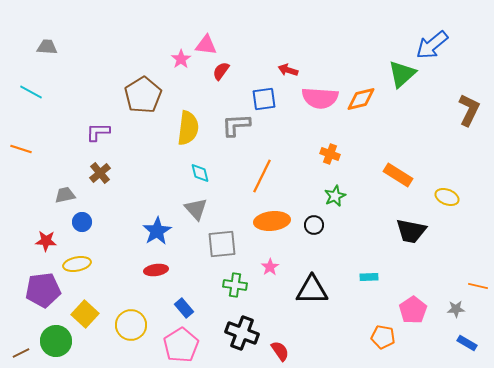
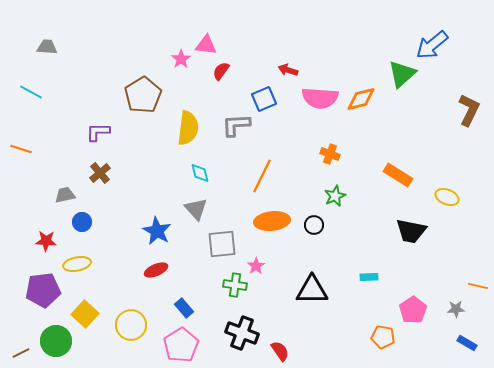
blue square at (264, 99): rotated 15 degrees counterclockwise
blue star at (157, 231): rotated 12 degrees counterclockwise
pink star at (270, 267): moved 14 px left, 1 px up
red ellipse at (156, 270): rotated 15 degrees counterclockwise
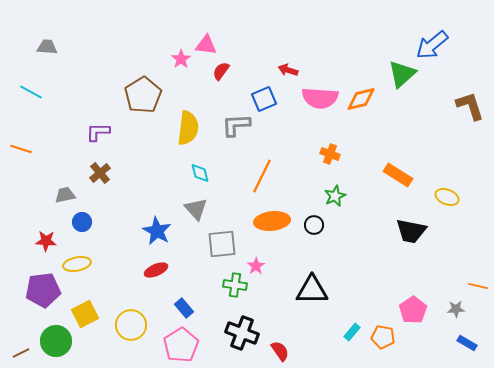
brown L-shape at (469, 110): moved 1 px right, 4 px up; rotated 44 degrees counterclockwise
cyan rectangle at (369, 277): moved 17 px left, 55 px down; rotated 48 degrees counterclockwise
yellow square at (85, 314): rotated 20 degrees clockwise
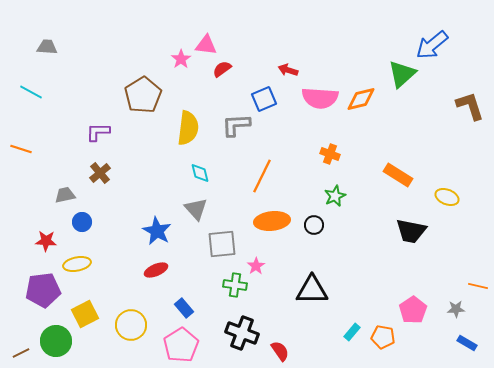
red semicircle at (221, 71): moved 1 px right, 2 px up; rotated 18 degrees clockwise
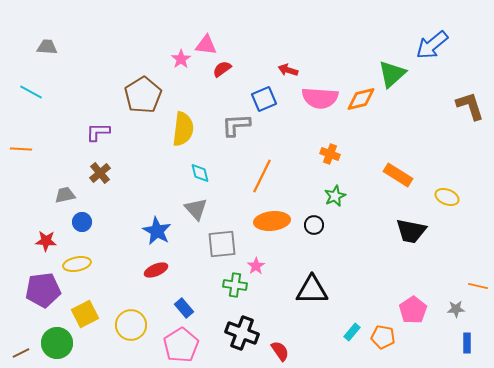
green triangle at (402, 74): moved 10 px left
yellow semicircle at (188, 128): moved 5 px left, 1 px down
orange line at (21, 149): rotated 15 degrees counterclockwise
green circle at (56, 341): moved 1 px right, 2 px down
blue rectangle at (467, 343): rotated 60 degrees clockwise
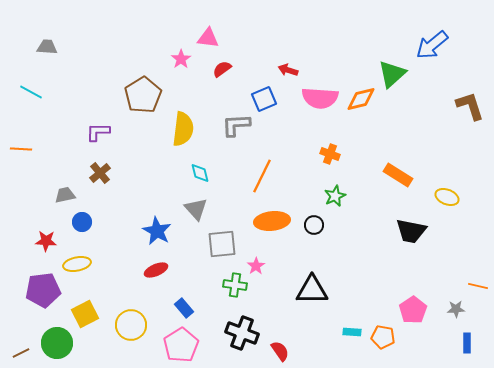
pink triangle at (206, 45): moved 2 px right, 7 px up
cyan rectangle at (352, 332): rotated 54 degrees clockwise
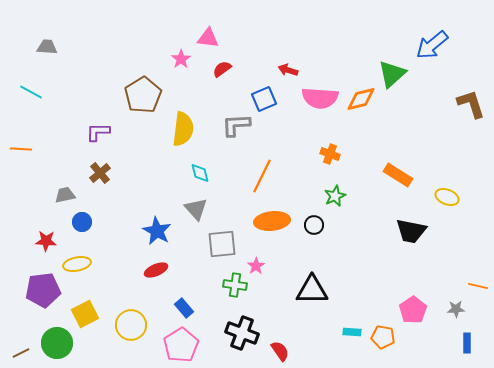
brown L-shape at (470, 106): moved 1 px right, 2 px up
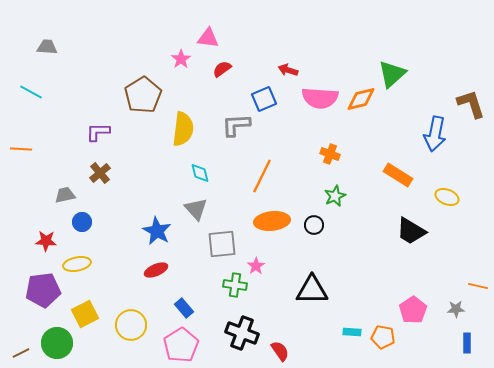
blue arrow at (432, 45): moved 3 px right, 89 px down; rotated 40 degrees counterclockwise
black trapezoid at (411, 231): rotated 20 degrees clockwise
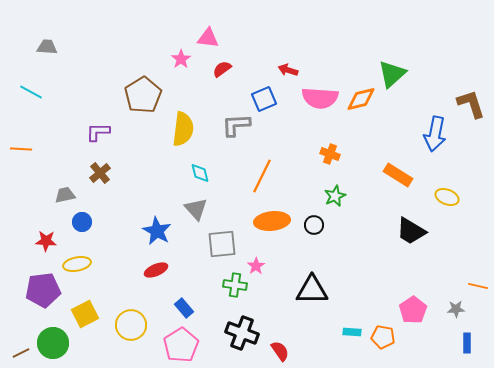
green circle at (57, 343): moved 4 px left
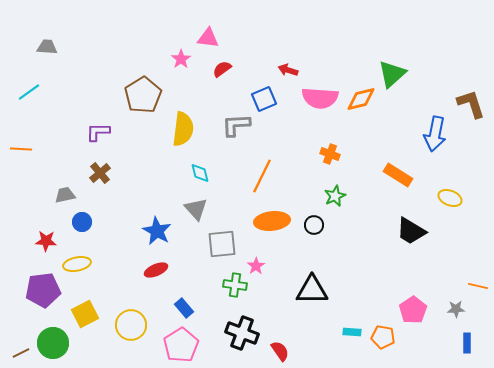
cyan line at (31, 92): moved 2 px left; rotated 65 degrees counterclockwise
yellow ellipse at (447, 197): moved 3 px right, 1 px down
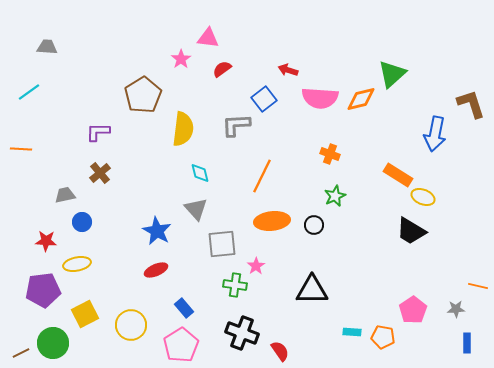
blue square at (264, 99): rotated 15 degrees counterclockwise
yellow ellipse at (450, 198): moved 27 px left, 1 px up
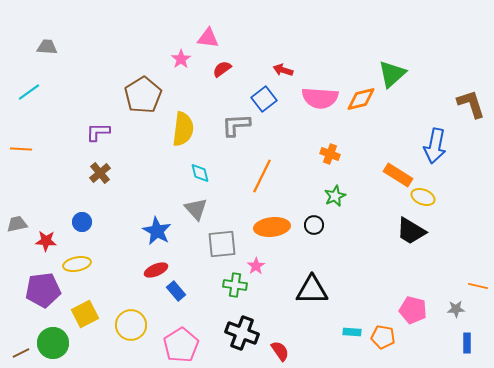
red arrow at (288, 70): moved 5 px left
blue arrow at (435, 134): moved 12 px down
gray trapezoid at (65, 195): moved 48 px left, 29 px down
orange ellipse at (272, 221): moved 6 px down
blue rectangle at (184, 308): moved 8 px left, 17 px up
pink pentagon at (413, 310): rotated 24 degrees counterclockwise
